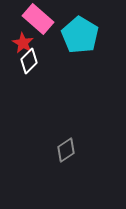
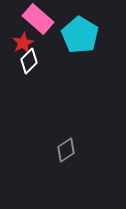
red star: rotated 15 degrees clockwise
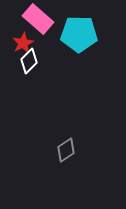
cyan pentagon: moved 1 px left, 1 px up; rotated 30 degrees counterclockwise
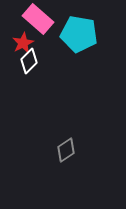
cyan pentagon: rotated 9 degrees clockwise
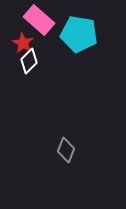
pink rectangle: moved 1 px right, 1 px down
red star: rotated 15 degrees counterclockwise
gray diamond: rotated 35 degrees counterclockwise
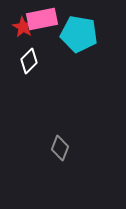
pink rectangle: moved 3 px right, 1 px up; rotated 52 degrees counterclockwise
red star: moved 16 px up
gray diamond: moved 6 px left, 2 px up
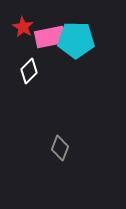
pink rectangle: moved 8 px right, 18 px down
cyan pentagon: moved 3 px left, 6 px down; rotated 9 degrees counterclockwise
white diamond: moved 10 px down
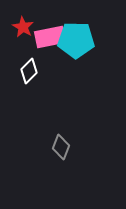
gray diamond: moved 1 px right, 1 px up
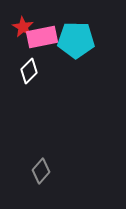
pink rectangle: moved 8 px left
gray diamond: moved 20 px left, 24 px down; rotated 20 degrees clockwise
